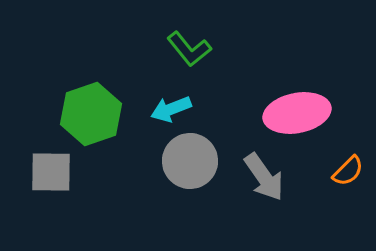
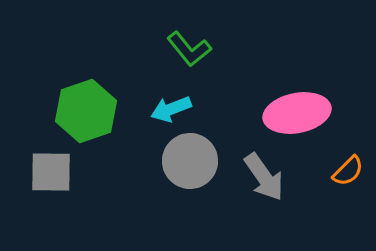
green hexagon: moved 5 px left, 3 px up
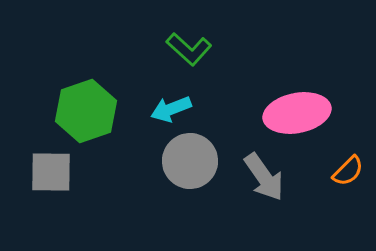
green L-shape: rotated 9 degrees counterclockwise
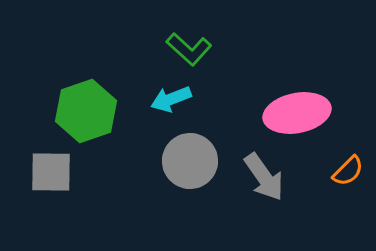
cyan arrow: moved 10 px up
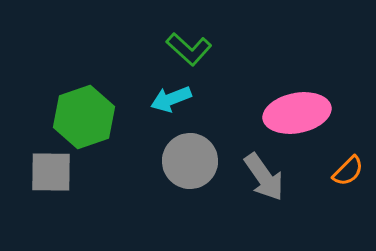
green hexagon: moved 2 px left, 6 px down
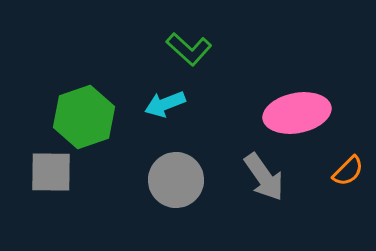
cyan arrow: moved 6 px left, 5 px down
gray circle: moved 14 px left, 19 px down
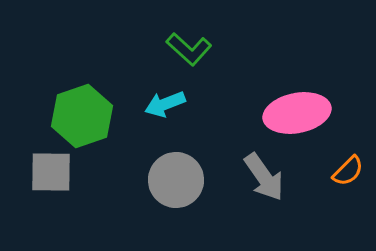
green hexagon: moved 2 px left, 1 px up
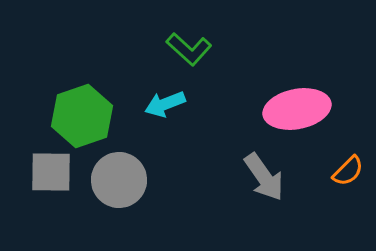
pink ellipse: moved 4 px up
gray circle: moved 57 px left
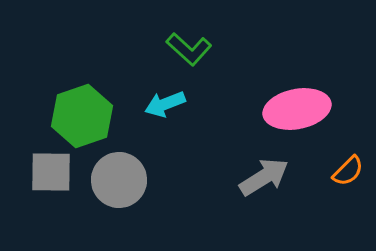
gray arrow: rotated 87 degrees counterclockwise
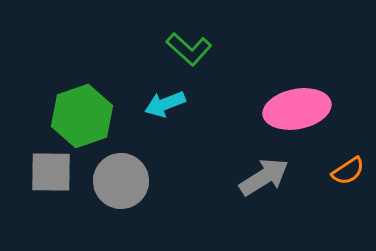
orange semicircle: rotated 12 degrees clockwise
gray circle: moved 2 px right, 1 px down
